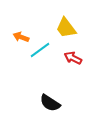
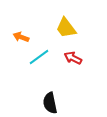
cyan line: moved 1 px left, 7 px down
black semicircle: rotated 45 degrees clockwise
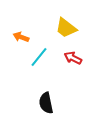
yellow trapezoid: rotated 15 degrees counterclockwise
cyan line: rotated 15 degrees counterclockwise
black semicircle: moved 4 px left
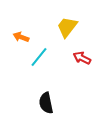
yellow trapezoid: moved 1 px right, 1 px up; rotated 90 degrees clockwise
red arrow: moved 9 px right
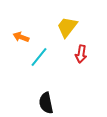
red arrow: moved 1 px left, 4 px up; rotated 108 degrees counterclockwise
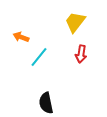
yellow trapezoid: moved 8 px right, 5 px up
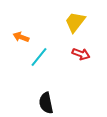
red arrow: rotated 78 degrees counterclockwise
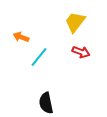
red arrow: moved 2 px up
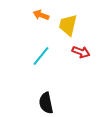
yellow trapezoid: moved 7 px left, 3 px down; rotated 25 degrees counterclockwise
orange arrow: moved 20 px right, 22 px up
cyan line: moved 2 px right, 1 px up
